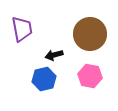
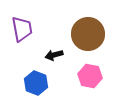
brown circle: moved 2 px left
blue hexagon: moved 8 px left, 4 px down; rotated 25 degrees counterclockwise
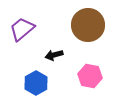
purple trapezoid: rotated 120 degrees counterclockwise
brown circle: moved 9 px up
blue hexagon: rotated 10 degrees clockwise
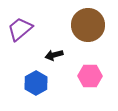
purple trapezoid: moved 2 px left
pink hexagon: rotated 10 degrees counterclockwise
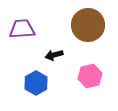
purple trapezoid: moved 2 px right; rotated 36 degrees clockwise
pink hexagon: rotated 15 degrees counterclockwise
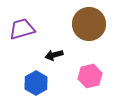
brown circle: moved 1 px right, 1 px up
purple trapezoid: rotated 12 degrees counterclockwise
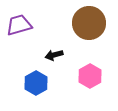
brown circle: moved 1 px up
purple trapezoid: moved 3 px left, 4 px up
pink hexagon: rotated 15 degrees counterclockwise
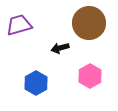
black arrow: moved 6 px right, 7 px up
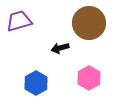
purple trapezoid: moved 4 px up
pink hexagon: moved 1 px left, 2 px down
